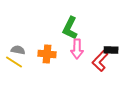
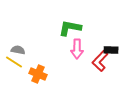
green L-shape: rotated 75 degrees clockwise
orange cross: moved 9 px left, 20 px down; rotated 18 degrees clockwise
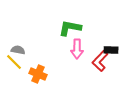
yellow line: rotated 12 degrees clockwise
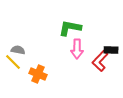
yellow line: moved 1 px left
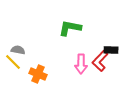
pink arrow: moved 4 px right, 15 px down
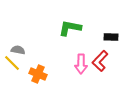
black rectangle: moved 13 px up
yellow line: moved 1 px left, 1 px down
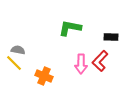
yellow line: moved 2 px right
orange cross: moved 6 px right, 2 px down
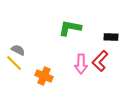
gray semicircle: rotated 16 degrees clockwise
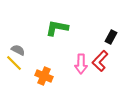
green L-shape: moved 13 px left
black rectangle: rotated 64 degrees counterclockwise
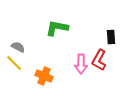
black rectangle: rotated 32 degrees counterclockwise
gray semicircle: moved 3 px up
red L-shape: moved 1 px left, 1 px up; rotated 15 degrees counterclockwise
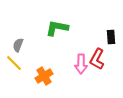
gray semicircle: moved 2 px up; rotated 96 degrees counterclockwise
red L-shape: moved 2 px left, 1 px up
orange cross: rotated 36 degrees clockwise
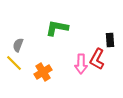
black rectangle: moved 1 px left, 3 px down
orange cross: moved 1 px left, 4 px up
